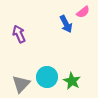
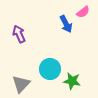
cyan circle: moved 3 px right, 8 px up
green star: rotated 18 degrees counterclockwise
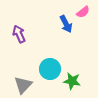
gray triangle: moved 2 px right, 1 px down
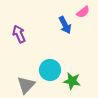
blue arrow: moved 1 px left, 1 px down
cyan circle: moved 1 px down
gray triangle: moved 3 px right
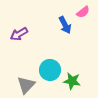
purple arrow: rotated 96 degrees counterclockwise
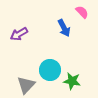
pink semicircle: moved 1 px left; rotated 96 degrees counterclockwise
blue arrow: moved 1 px left, 3 px down
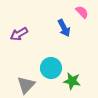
cyan circle: moved 1 px right, 2 px up
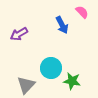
blue arrow: moved 2 px left, 3 px up
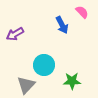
purple arrow: moved 4 px left
cyan circle: moved 7 px left, 3 px up
green star: rotated 12 degrees counterclockwise
